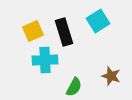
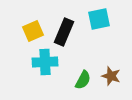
cyan square: moved 1 px right, 2 px up; rotated 20 degrees clockwise
black rectangle: rotated 40 degrees clockwise
cyan cross: moved 2 px down
green semicircle: moved 9 px right, 7 px up
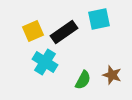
black rectangle: rotated 32 degrees clockwise
cyan cross: rotated 35 degrees clockwise
brown star: moved 1 px right, 1 px up
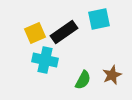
yellow square: moved 2 px right, 2 px down
cyan cross: moved 2 px up; rotated 20 degrees counterclockwise
brown star: rotated 30 degrees clockwise
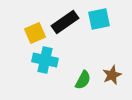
black rectangle: moved 1 px right, 10 px up
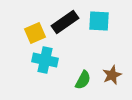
cyan square: moved 2 px down; rotated 15 degrees clockwise
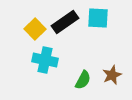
cyan square: moved 1 px left, 3 px up
yellow square: moved 4 px up; rotated 20 degrees counterclockwise
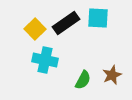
black rectangle: moved 1 px right, 1 px down
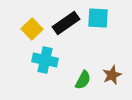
yellow square: moved 3 px left
